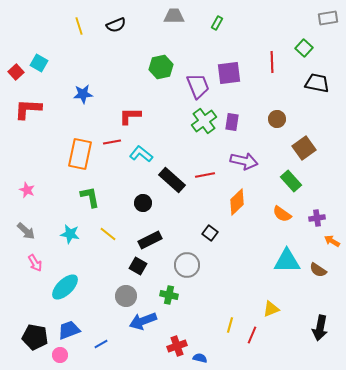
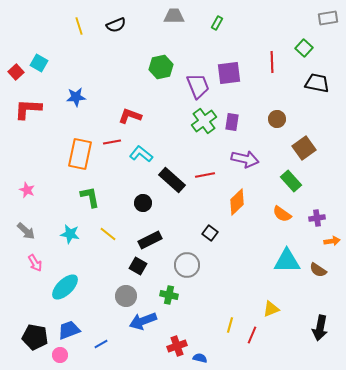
blue star at (83, 94): moved 7 px left, 3 px down
red L-shape at (130, 116): rotated 20 degrees clockwise
purple arrow at (244, 161): moved 1 px right, 2 px up
orange arrow at (332, 241): rotated 140 degrees clockwise
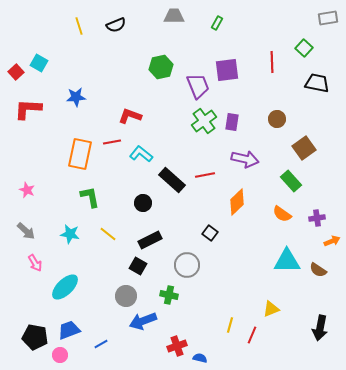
purple square at (229, 73): moved 2 px left, 3 px up
orange arrow at (332, 241): rotated 14 degrees counterclockwise
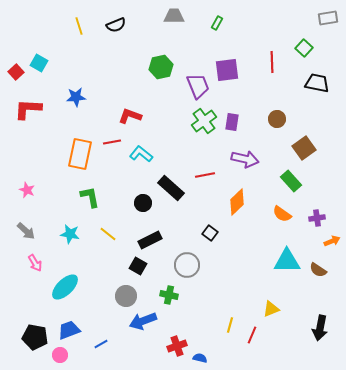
black rectangle at (172, 180): moved 1 px left, 8 px down
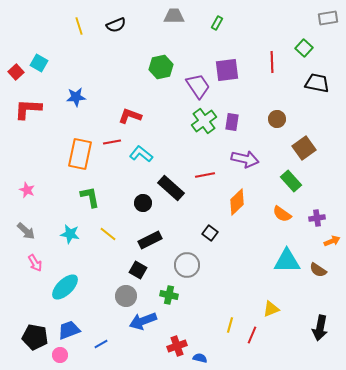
purple trapezoid at (198, 86): rotated 12 degrees counterclockwise
black square at (138, 266): moved 4 px down
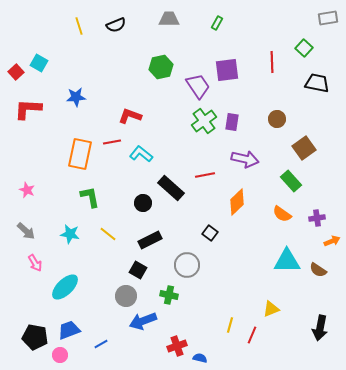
gray trapezoid at (174, 16): moved 5 px left, 3 px down
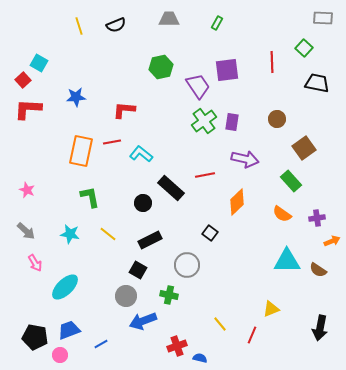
gray rectangle at (328, 18): moved 5 px left; rotated 12 degrees clockwise
red square at (16, 72): moved 7 px right, 8 px down
red L-shape at (130, 116): moved 6 px left, 6 px up; rotated 15 degrees counterclockwise
orange rectangle at (80, 154): moved 1 px right, 3 px up
yellow line at (230, 325): moved 10 px left, 1 px up; rotated 56 degrees counterclockwise
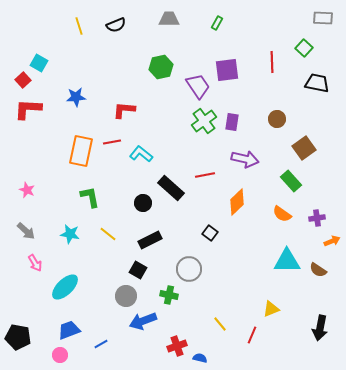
gray circle at (187, 265): moved 2 px right, 4 px down
black pentagon at (35, 337): moved 17 px left
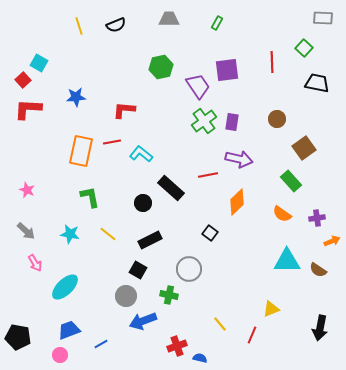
purple arrow at (245, 159): moved 6 px left
red line at (205, 175): moved 3 px right
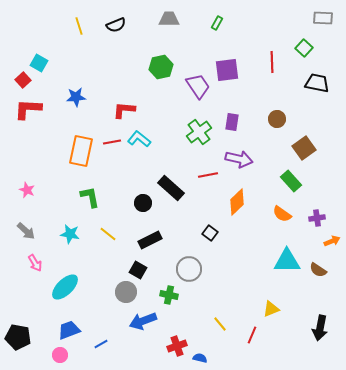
green cross at (204, 121): moved 5 px left, 11 px down
cyan L-shape at (141, 154): moved 2 px left, 15 px up
gray circle at (126, 296): moved 4 px up
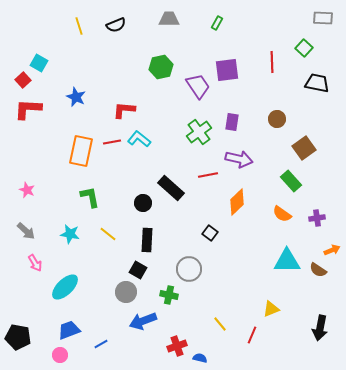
blue star at (76, 97): rotated 30 degrees clockwise
black rectangle at (150, 240): moved 3 px left; rotated 60 degrees counterclockwise
orange arrow at (332, 241): moved 9 px down
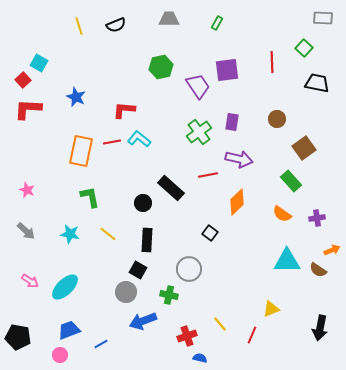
pink arrow at (35, 263): moved 5 px left, 18 px down; rotated 24 degrees counterclockwise
red cross at (177, 346): moved 10 px right, 10 px up
